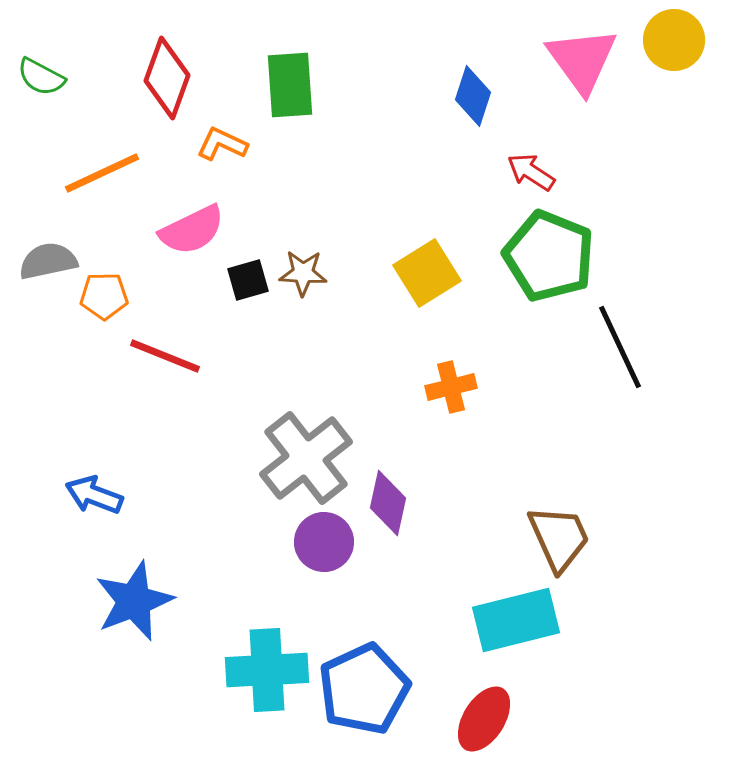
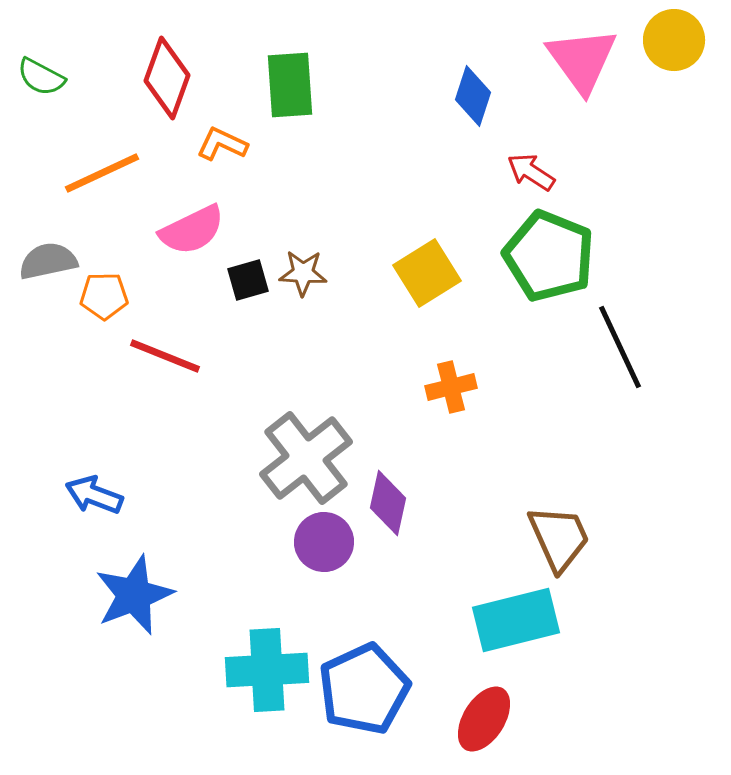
blue star: moved 6 px up
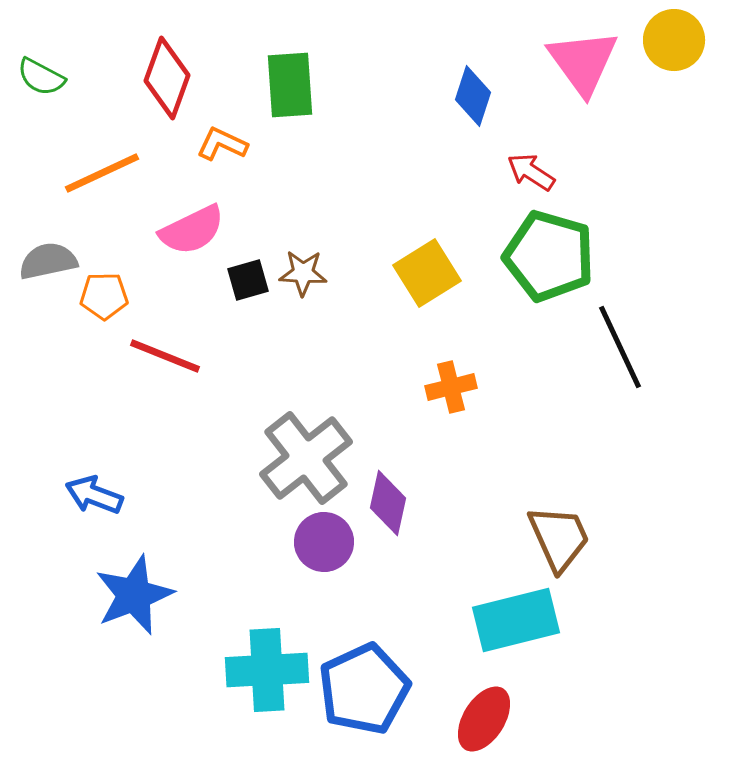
pink triangle: moved 1 px right, 2 px down
green pentagon: rotated 6 degrees counterclockwise
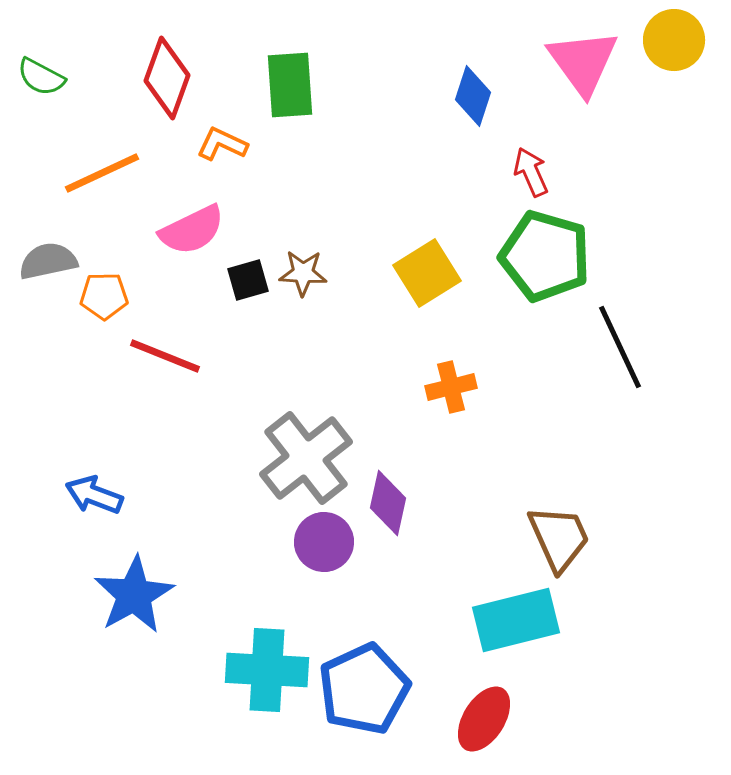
red arrow: rotated 33 degrees clockwise
green pentagon: moved 4 px left
blue star: rotated 8 degrees counterclockwise
cyan cross: rotated 6 degrees clockwise
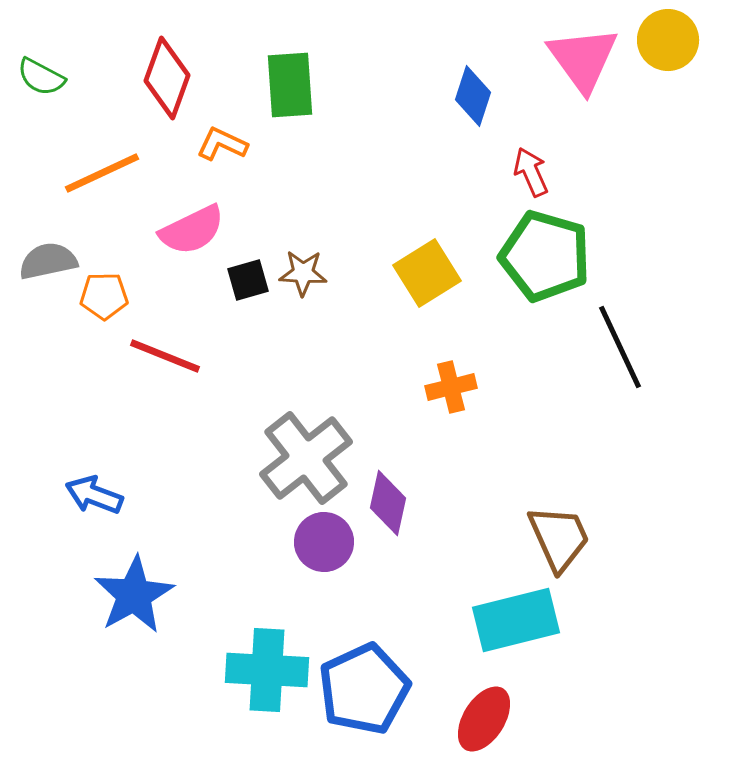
yellow circle: moved 6 px left
pink triangle: moved 3 px up
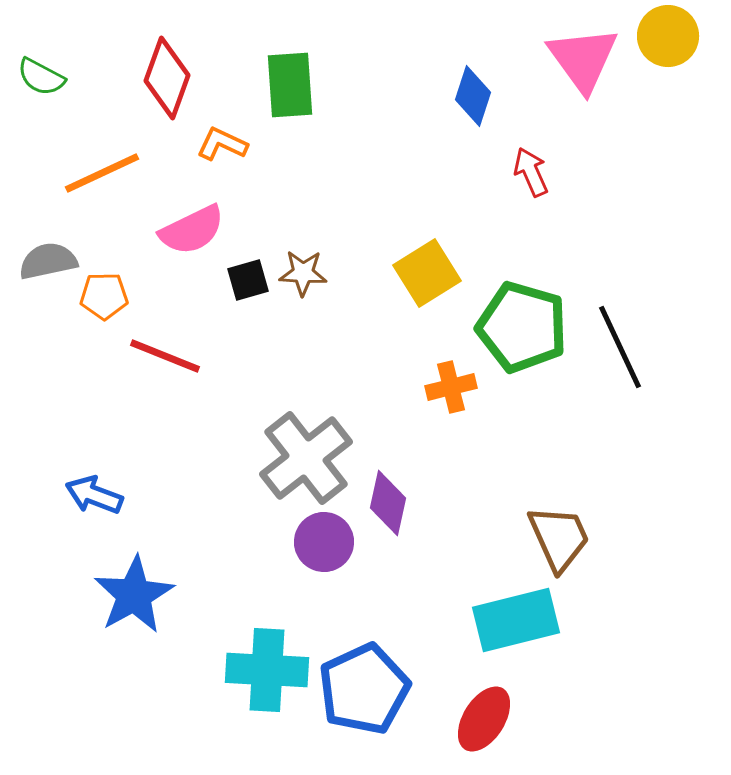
yellow circle: moved 4 px up
green pentagon: moved 23 px left, 71 px down
